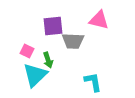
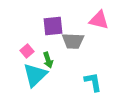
pink square: rotated 24 degrees clockwise
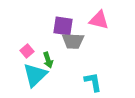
purple square: moved 10 px right; rotated 15 degrees clockwise
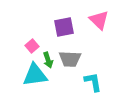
pink triangle: rotated 30 degrees clockwise
purple square: moved 1 px right, 1 px down; rotated 20 degrees counterclockwise
gray trapezoid: moved 3 px left, 18 px down
pink square: moved 5 px right, 5 px up
cyan triangle: rotated 36 degrees clockwise
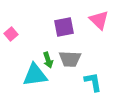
pink square: moved 21 px left, 12 px up
